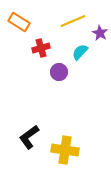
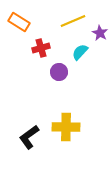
yellow cross: moved 1 px right, 23 px up; rotated 8 degrees counterclockwise
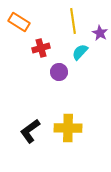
yellow line: rotated 75 degrees counterclockwise
yellow cross: moved 2 px right, 1 px down
black L-shape: moved 1 px right, 6 px up
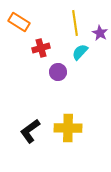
yellow line: moved 2 px right, 2 px down
purple circle: moved 1 px left
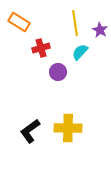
purple star: moved 3 px up
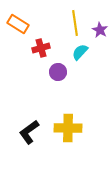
orange rectangle: moved 1 px left, 2 px down
black L-shape: moved 1 px left, 1 px down
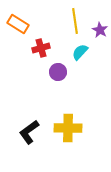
yellow line: moved 2 px up
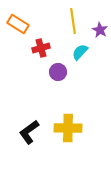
yellow line: moved 2 px left
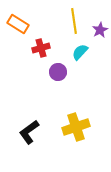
yellow line: moved 1 px right
purple star: rotated 14 degrees clockwise
yellow cross: moved 8 px right, 1 px up; rotated 20 degrees counterclockwise
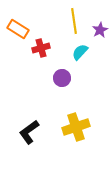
orange rectangle: moved 5 px down
purple circle: moved 4 px right, 6 px down
